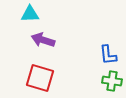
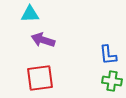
red square: rotated 24 degrees counterclockwise
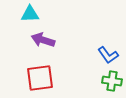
blue L-shape: rotated 30 degrees counterclockwise
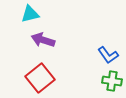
cyan triangle: rotated 12 degrees counterclockwise
red square: rotated 32 degrees counterclockwise
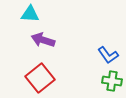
cyan triangle: rotated 18 degrees clockwise
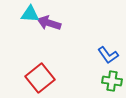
purple arrow: moved 6 px right, 17 px up
